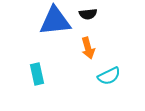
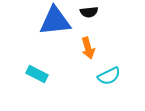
black semicircle: moved 1 px right, 2 px up
cyan rectangle: rotated 50 degrees counterclockwise
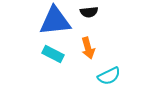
cyan rectangle: moved 16 px right, 20 px up
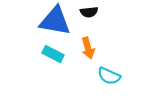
blue triangle: rotated 16 degrees clockwise
cyan semicircle: rotated 50 degrees clockwise
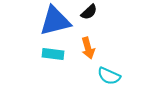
black semicircle: rotated 36 degrees counterclockwise
blue triangle: rotated 24 degrees counterclockwise
cyan rectangle: rotated 20 degrees counterclockwise
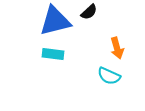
orange arrow: moved 29 px right
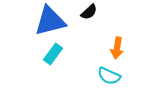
blue triangle: moved 5 px left
orange arrow: rotated 25 degrees clockwise
cyan rectangle: rotated 60 degrees counterclockwise
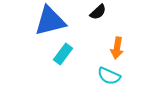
black semicircle: moved 9 px right
cyan rectangle: moved 10 px right
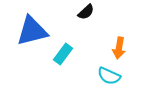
black semicircle: moved 12 px left
blue triangle: moved 18 px left, 10 px down
orange arrow: moved 2 px right
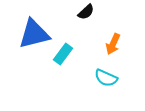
blue triangle: moved 2 px right, 3 px down
orange arrow: moved 6 px left, 4 px up; rotated 15 degrees clockwise
cyan semicircle: moved 3 px left, 2 px down
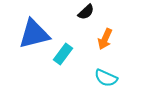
orange arrow: moved 8 px left, 5 px up
